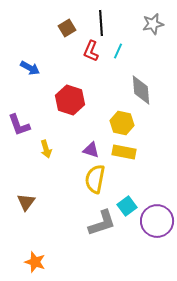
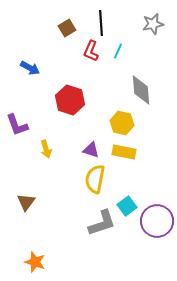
purple L-shape: moved 2 px left
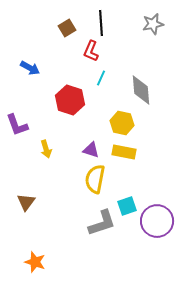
cyan line: moved 17 px left, 27 px down
cyan square: rotated 18 degrees clockwise
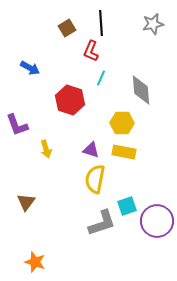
yellow hexagon: rotated 10 degrees counterclockwise
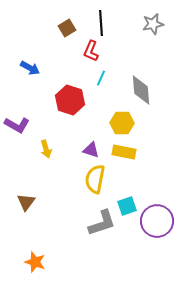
purple L-shape: rotated 40 degrees counterclockwise
